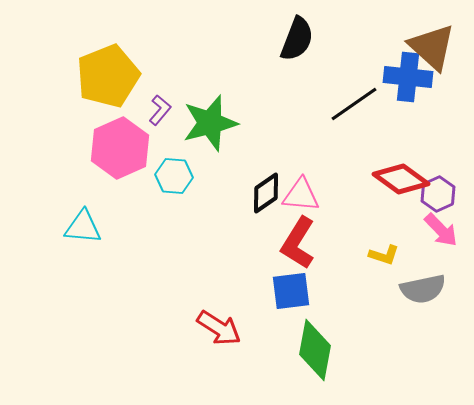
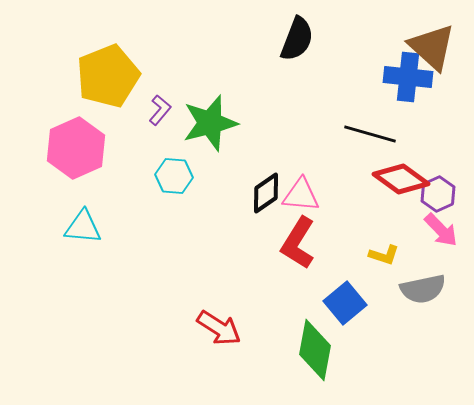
black line: moved 16 px right, 30 px down; rotated 51 degrees clockwise
pink hexagon: moved 44 px left
blue square: moved 54 px right, 12 px down; rotated 33 degrees counterclockwise
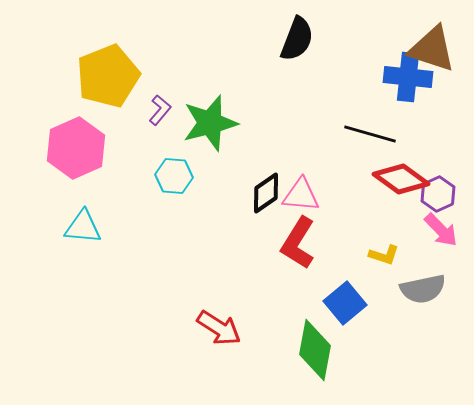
brown triangle: moved 2 px down; rotated 24 degrees counterclockwise
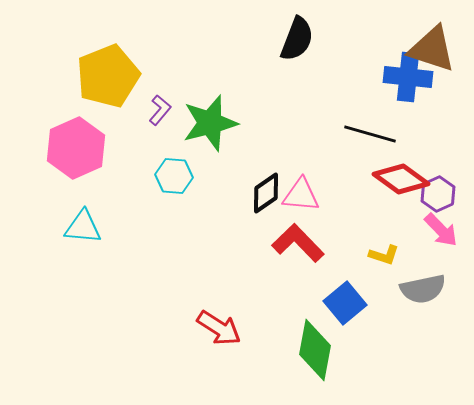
red L-shape: rotated 104 degrees clockwise
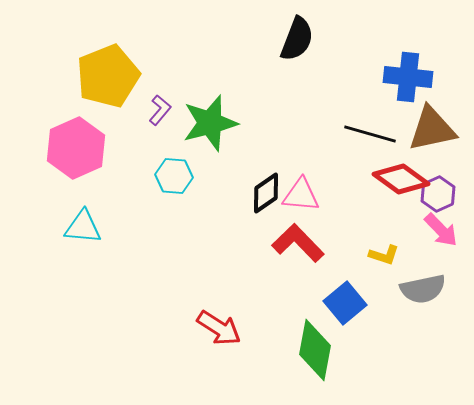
brown triangle: moved 80 px down; rotated 30 degrees counterclockwise
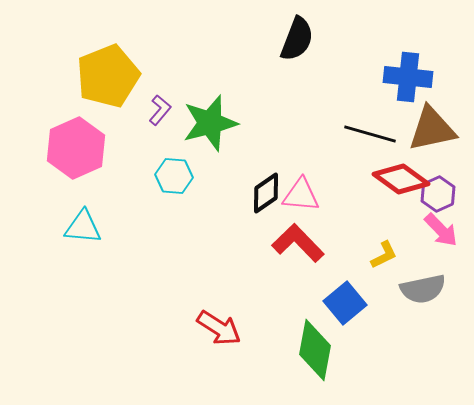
yellow L-shape: rotated 44 degrees counterclockwise
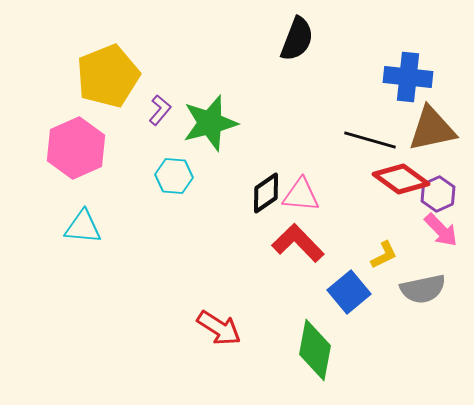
black line: moved 6 px down
blue square: moved 4 px right, 11 px up
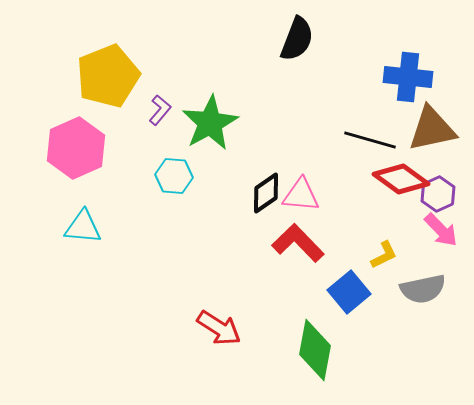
green star: rotated 14 degrees counterclockwise
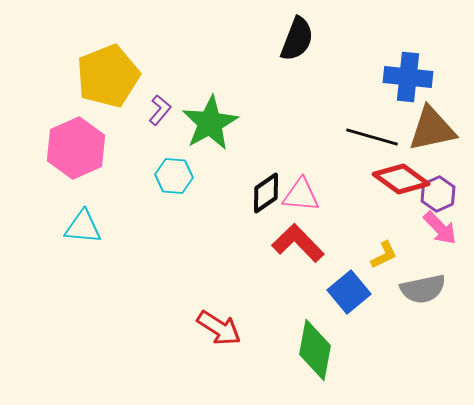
black line: moved 2 px right, 3 px up
pink arrow: moved 1 px left, 2 px up
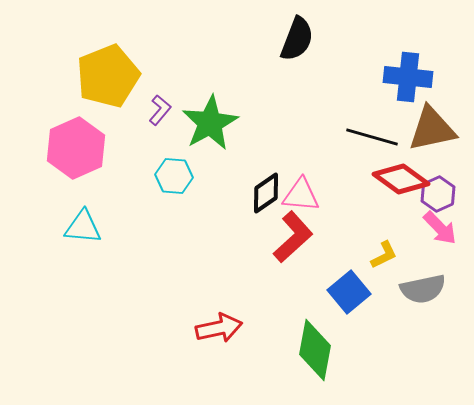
red L-shape: moved 5 px left, 6 px up; rotated 92 degrees clockwise
red arrow: rotated 45 degrees counterclockwise
